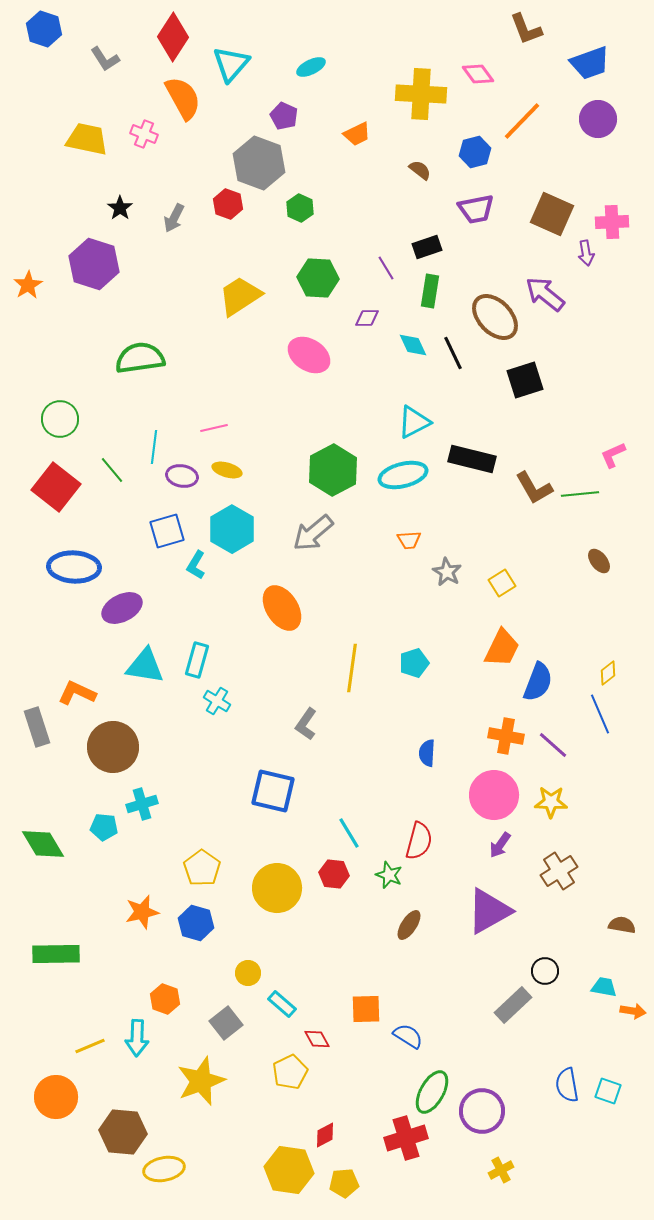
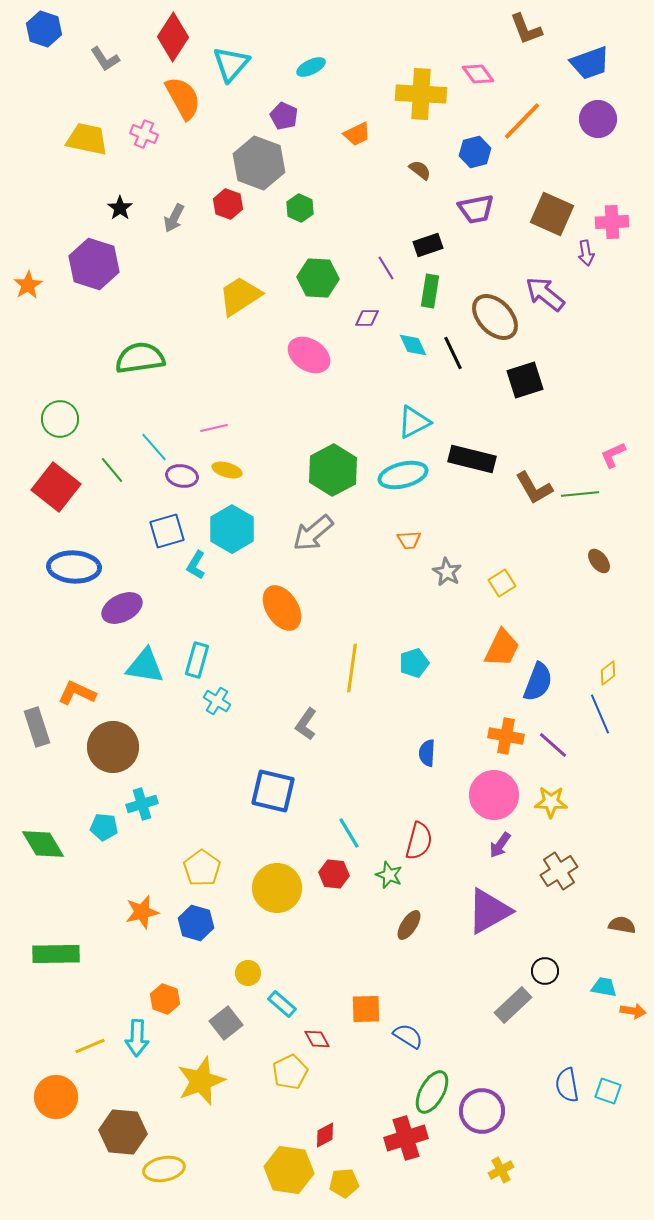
black rectangle at (427, 247): moved 1 px right, 2 px up
cyan line at (154, 447): rotated 48 degrees counterclockwise
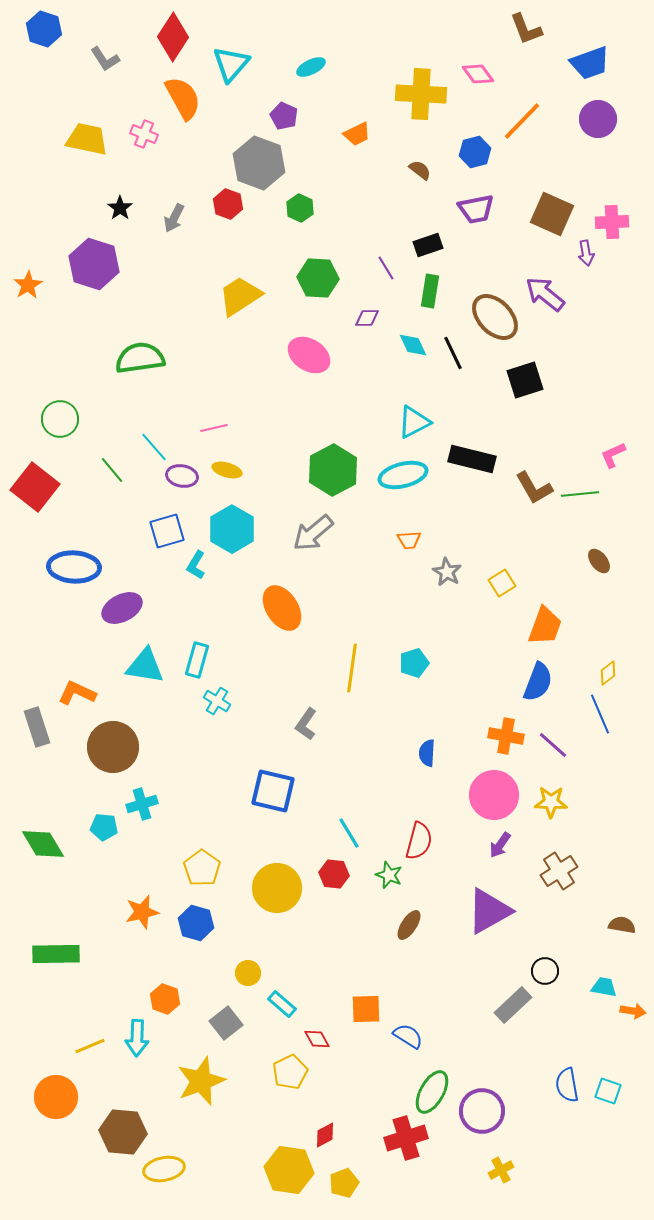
red square at (56, 487): moved 21 px left
orange trapezoid at (502, 648): moved 43 px right, 22 px up; rotated 6 degrees counterclockwise
yellow pentagon at (344, 1183): rotated 16 degrees counterclockwise
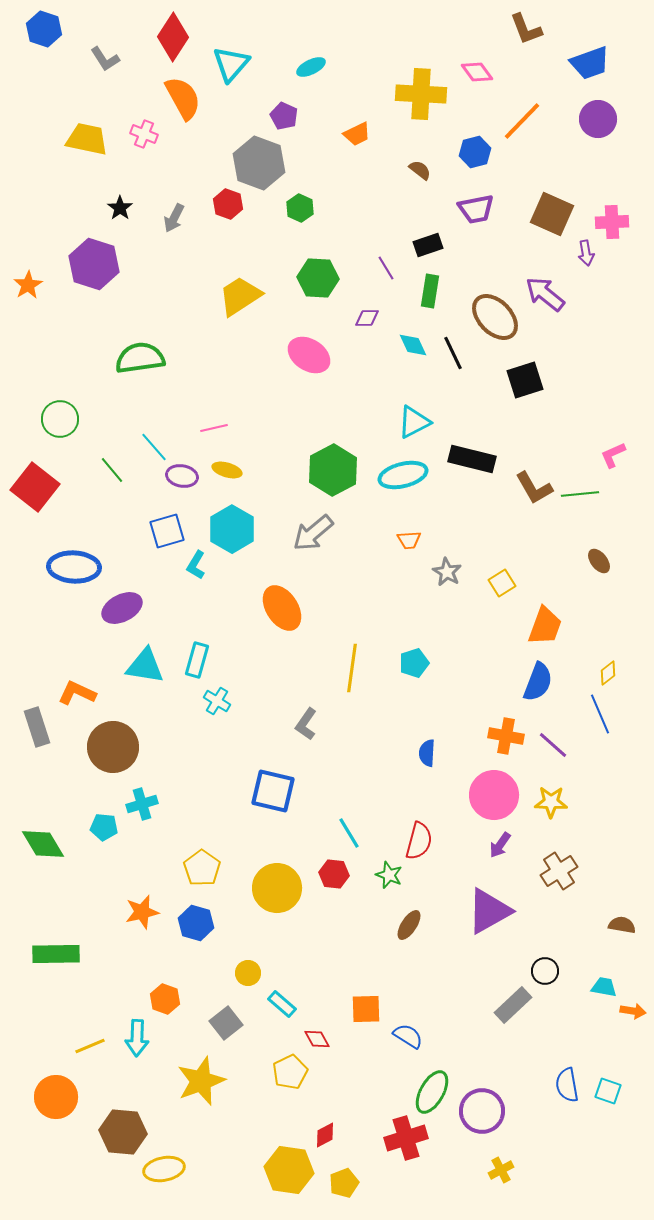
pink diamond at (478, 74): moved 1 px left, 2 px up
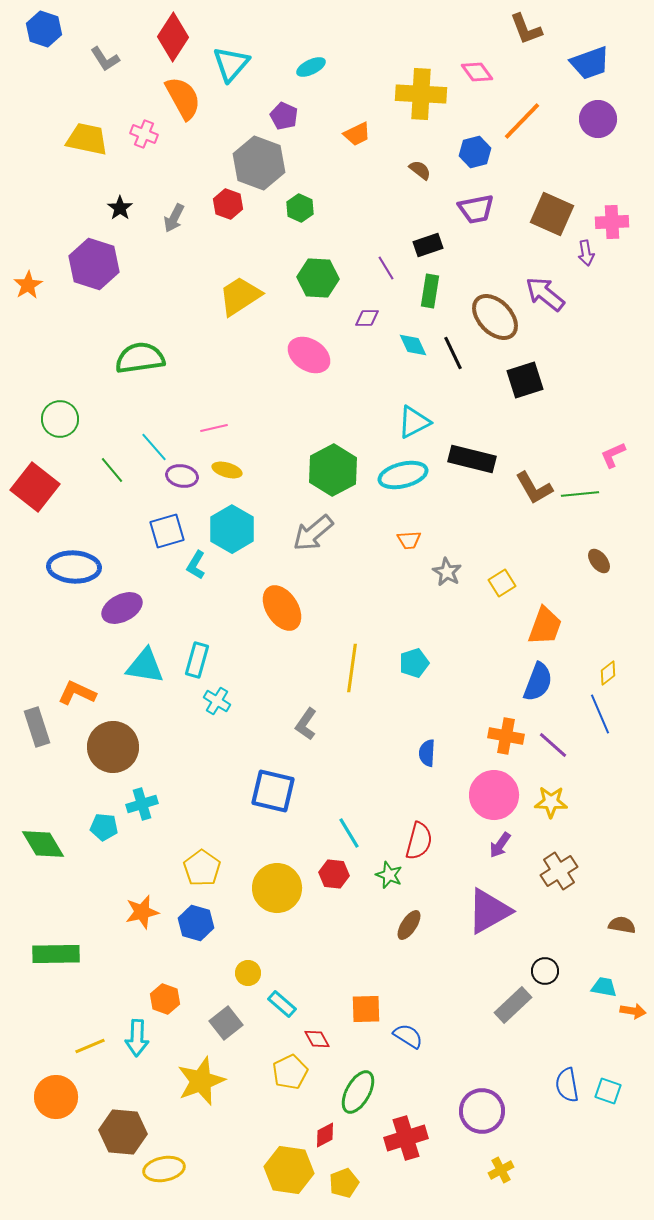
green ellipse at (432, 1092): moved 74 px left
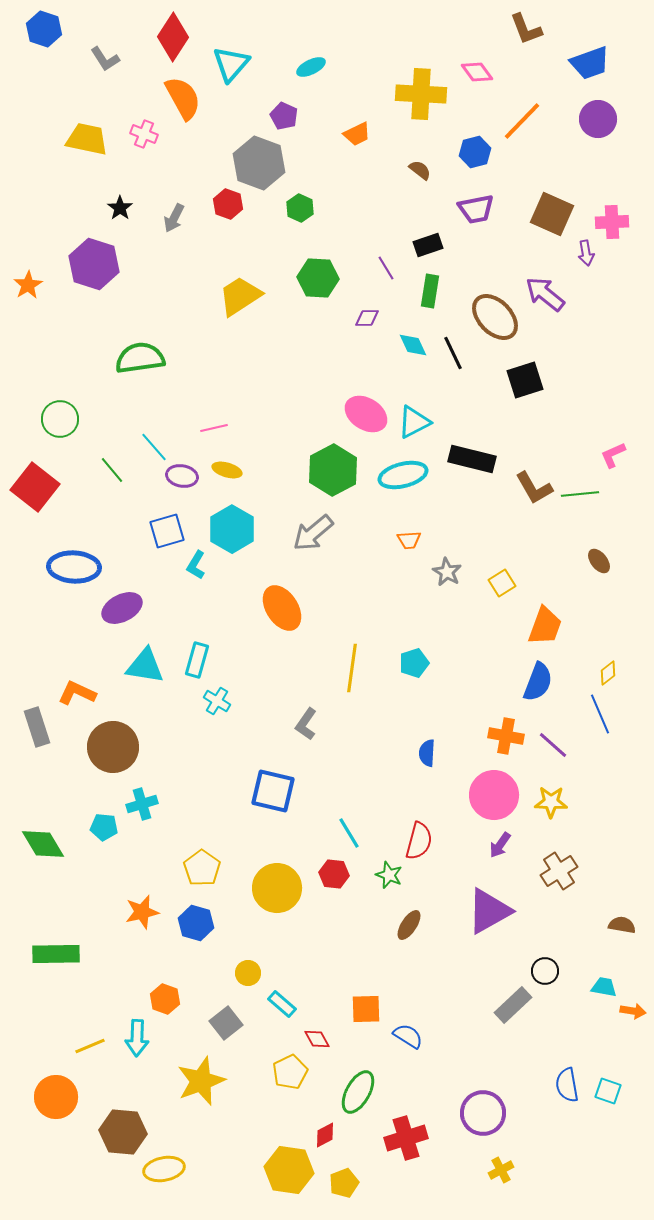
pink ellipse at (309, 355): moved 57 px right, 59 px down
purple circle at (482, 1111): moved 1 px right, 2 px down
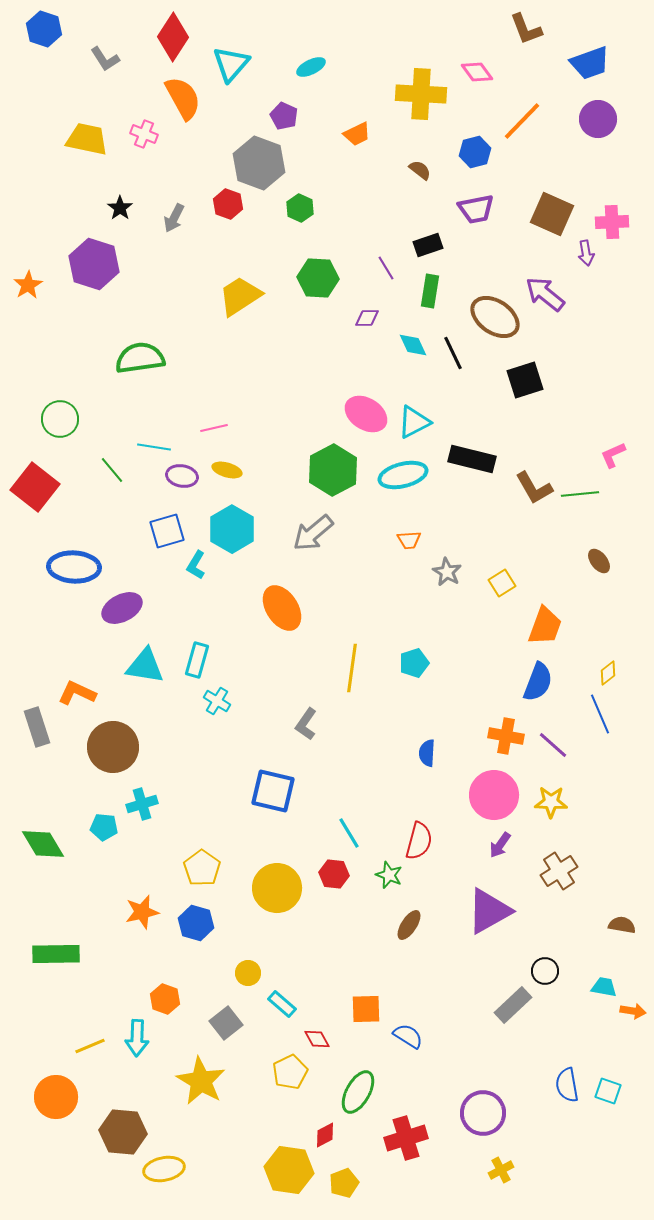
brown ellipse at (495, 317): rotated 12 degrees counterclockwise
cyan line at (154, 447): rotated 40 degrees counterclockwise
yellow star at (201, 1081): rotated 21 degrees counterclockwise
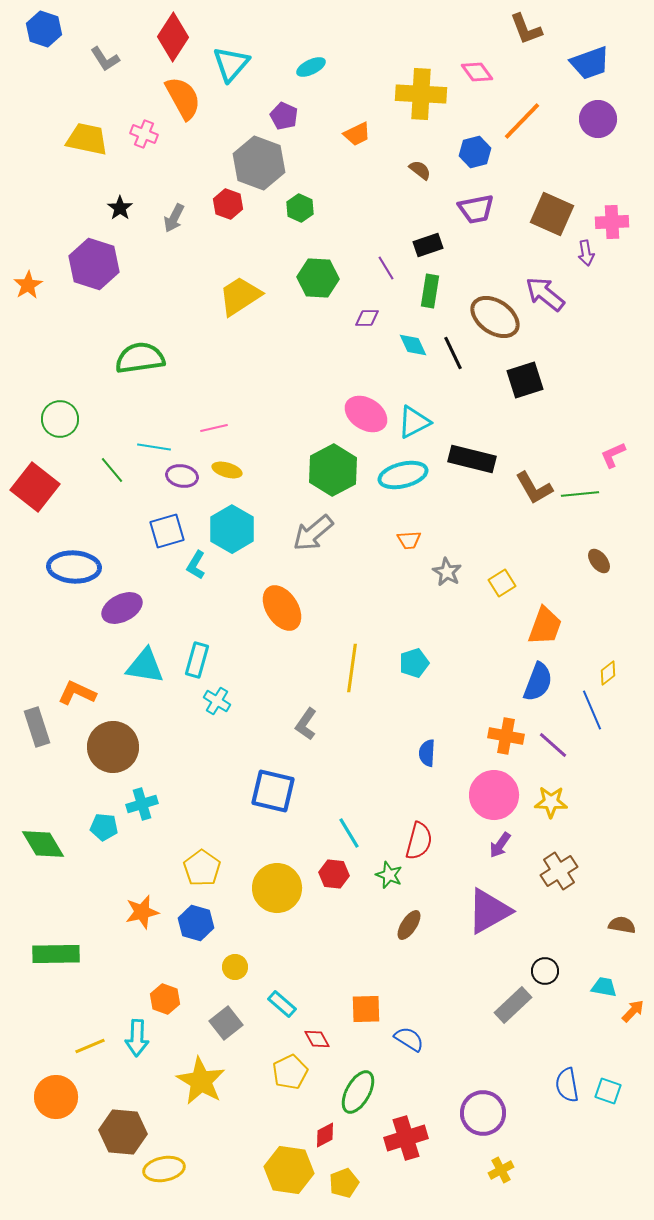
blue line at (600, 714): moved 8 px left, 4 px up
yellow circle at (248, 973): moved 13 px left, 6 px up
orange arrow at (633, 1011): rotated 55 degrees counterclockwise
blue semicircle at (408, 1036): moved 1 px right, 3 px down
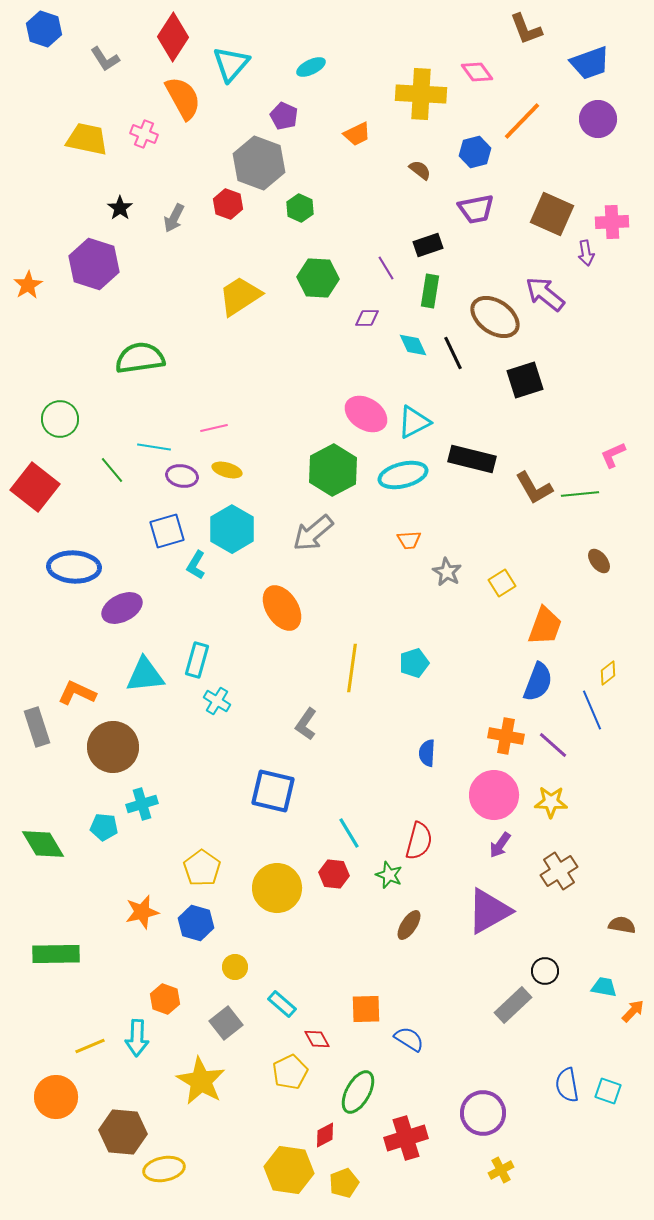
cyan triangle at (145, 666): moved 9 px down; rotated 15 degrees counterclockwise
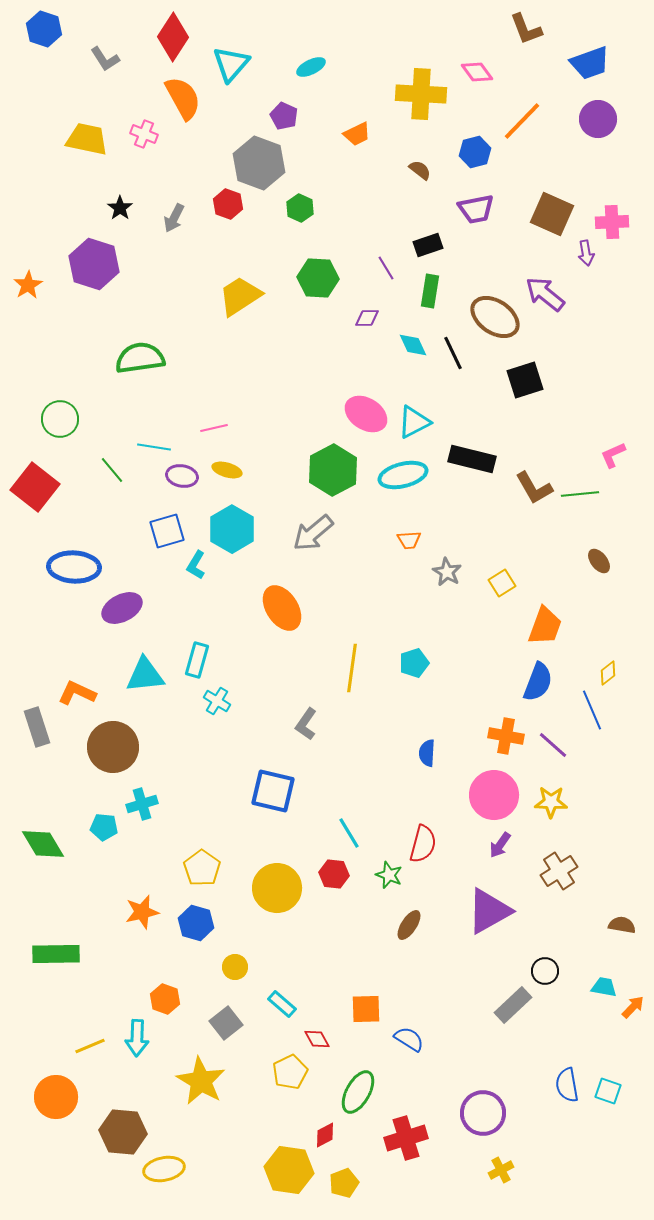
red semicircle at (419, 841): moved 4 px right, 3 px down
orange arrow at (633, 1011): moved 4 px up
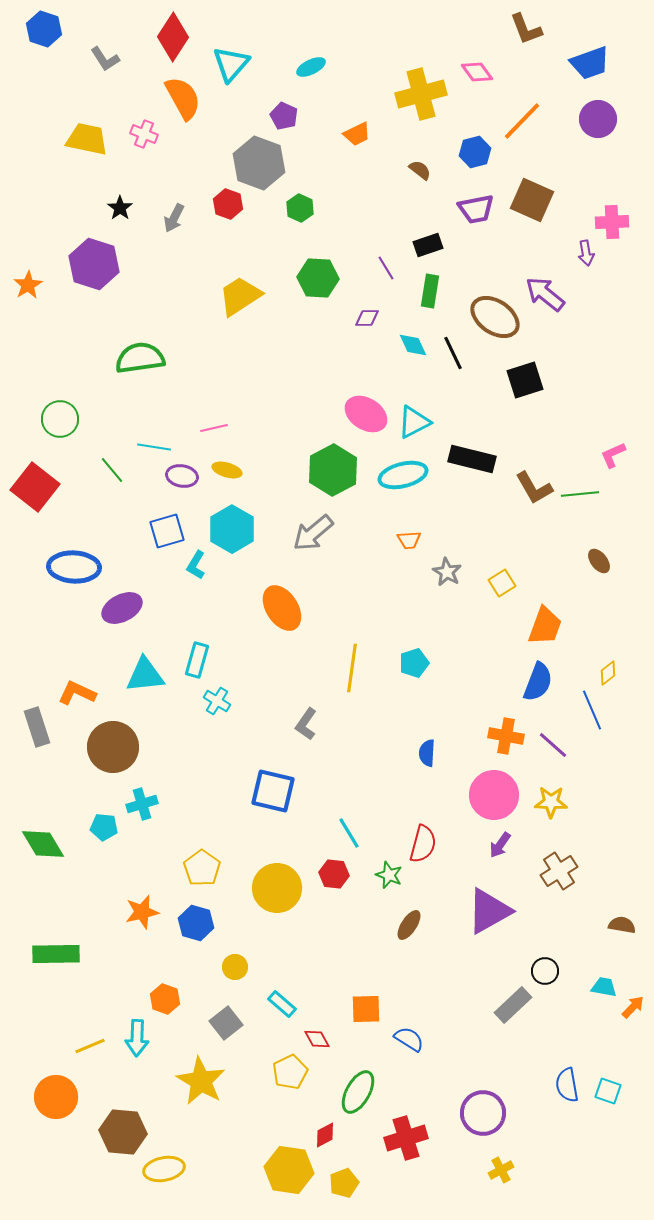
yellow cross at (421, 94): rotated 18 degrees counterclockwise
brown square at (552, 214): moved 20 px left, 14 px up
